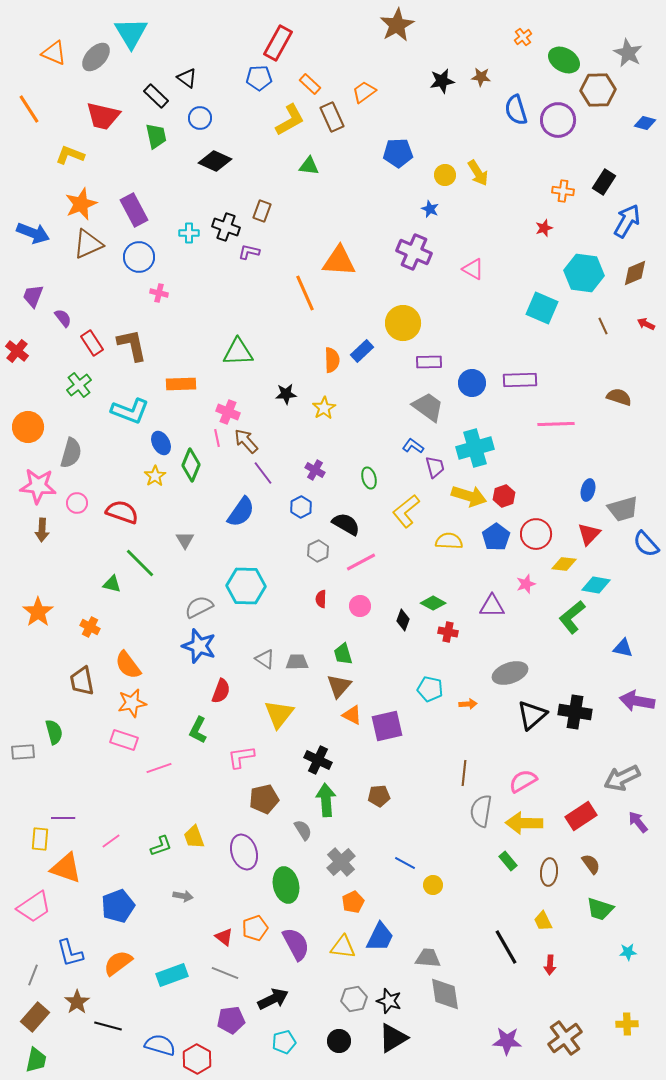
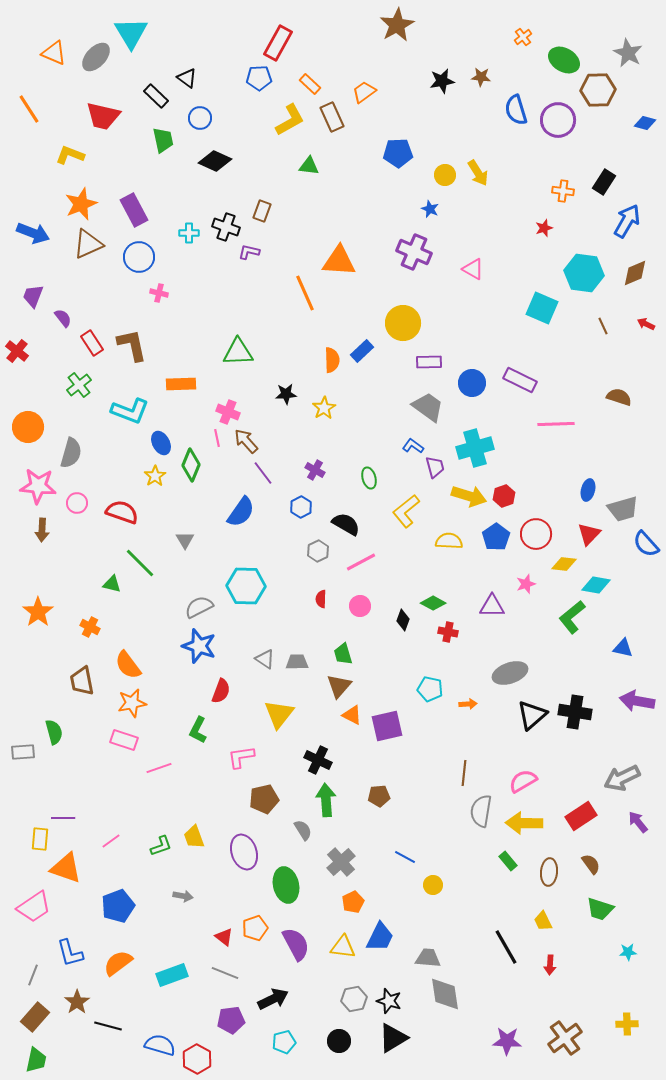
green trapezoid at (156, 136): moved 7 px right, 4 px down
purple rectangle at (520, 380): rotated 28 degrees clockwise
blue line at (405, 863): moved 6 px up
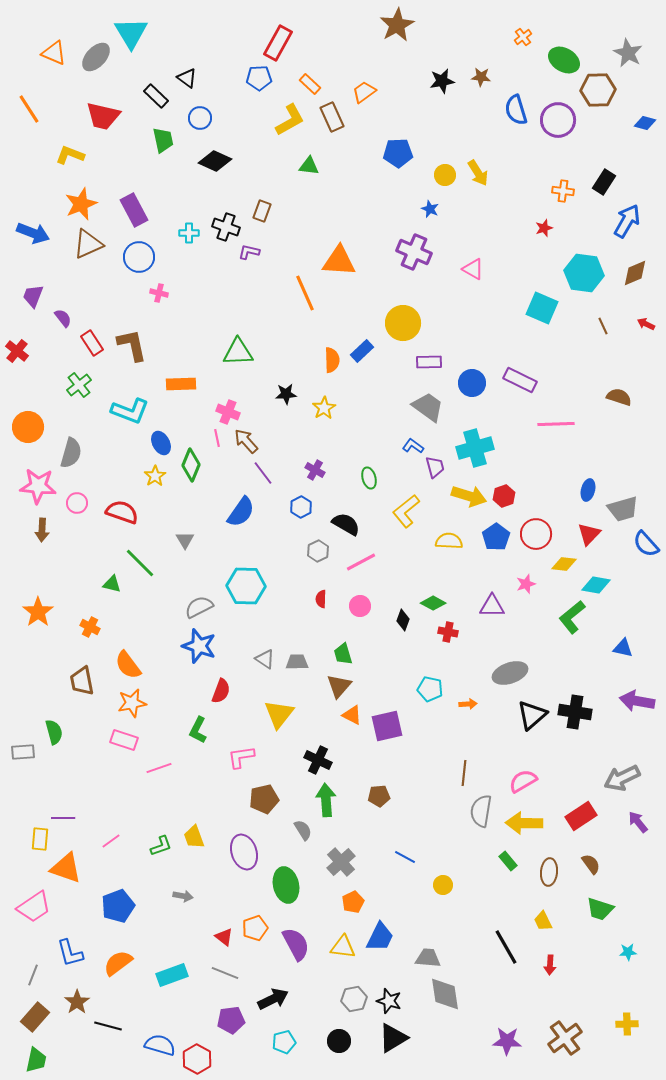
yellow circle at (433, 885): moved 10 px right
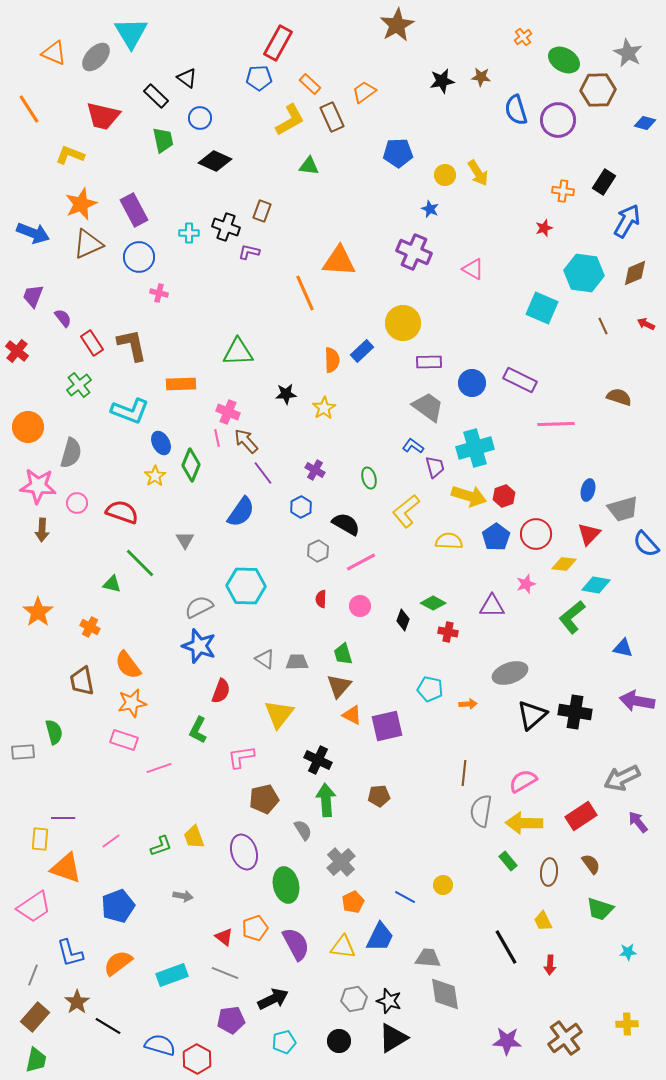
blue line at (405, 857): moved 40 px down
black line at (108, 1026): rotated 16 degrees clockwise
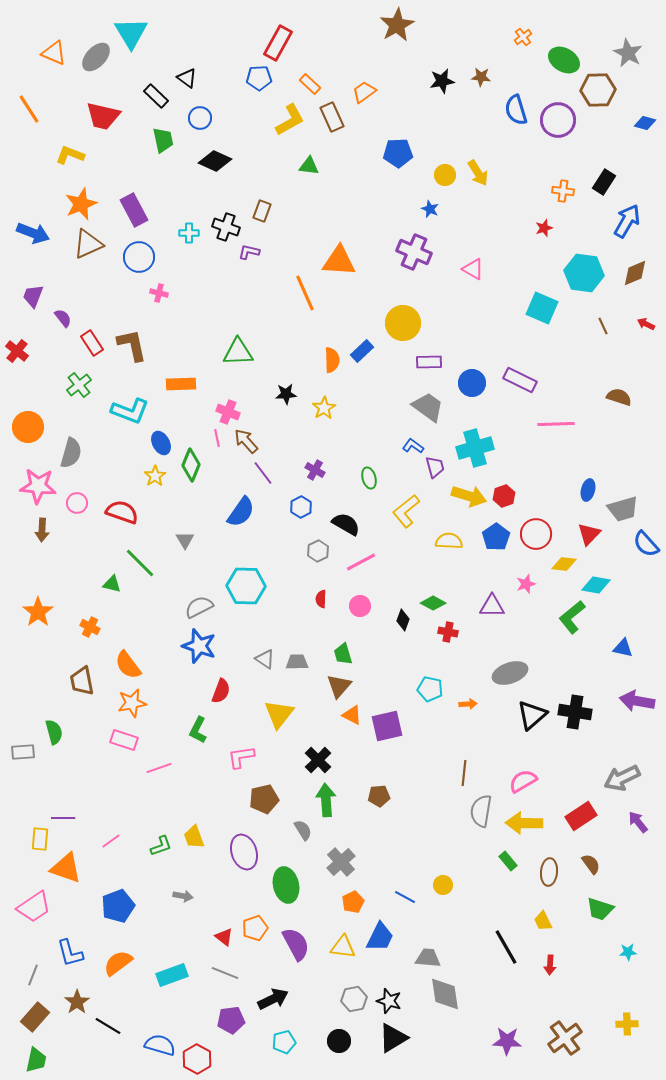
black cross at (318, 760): rotated 20 degrees clockwise
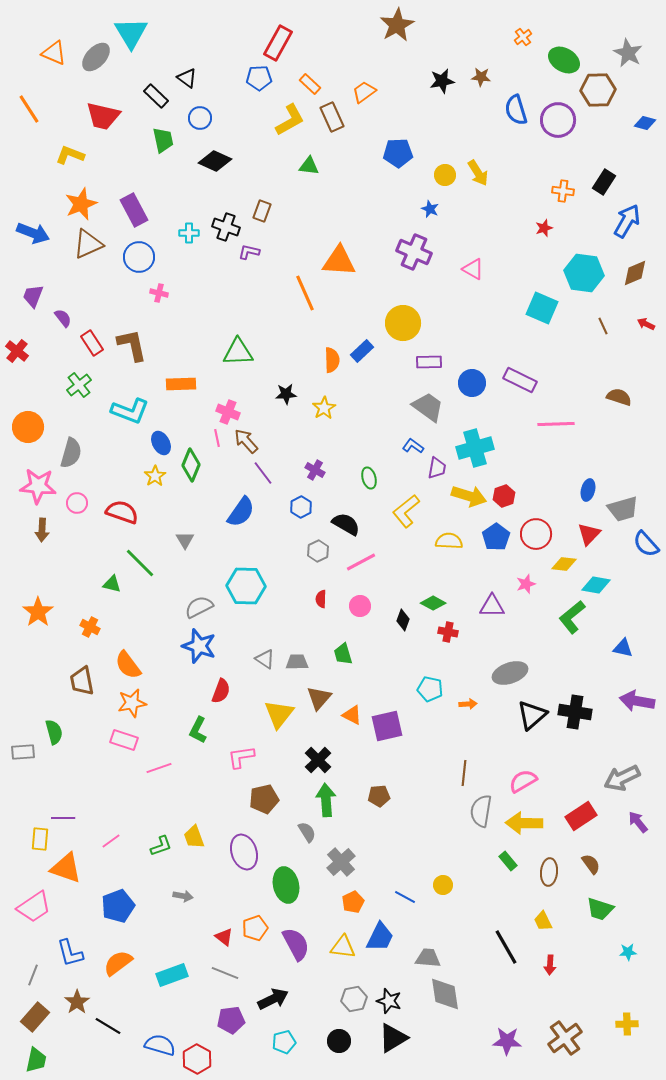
purple trapezoid at (435, 467): moved 2 px right, 1 px down; rotated 25 degrees clockwise
brown triangle at (339, 686): moved 20 px left, 12 px down
gray semicircle at (303, 830): moved 4 px right, 2 px down
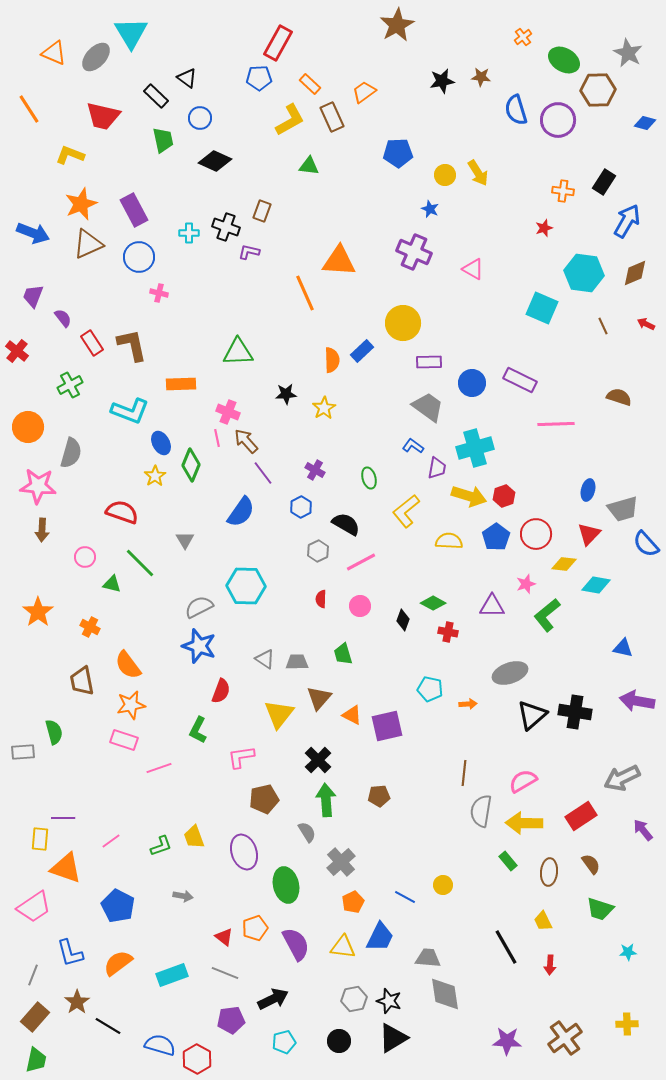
green cross at (79, 385): moved 9 px left; rotated 10 degrees clockwise
pink circle at (77, 503): moved 8 px right, 54 px down
green L-shape at (572, 617): moved 25 px left, 2 px up
orange star at (132, 703): moved 1 px left, 2 px down
purple arrow at (638, 822): moved 5 px right, 8 px down
blue pentagon at (118, 906): rotated 24 degrees counterclockwise
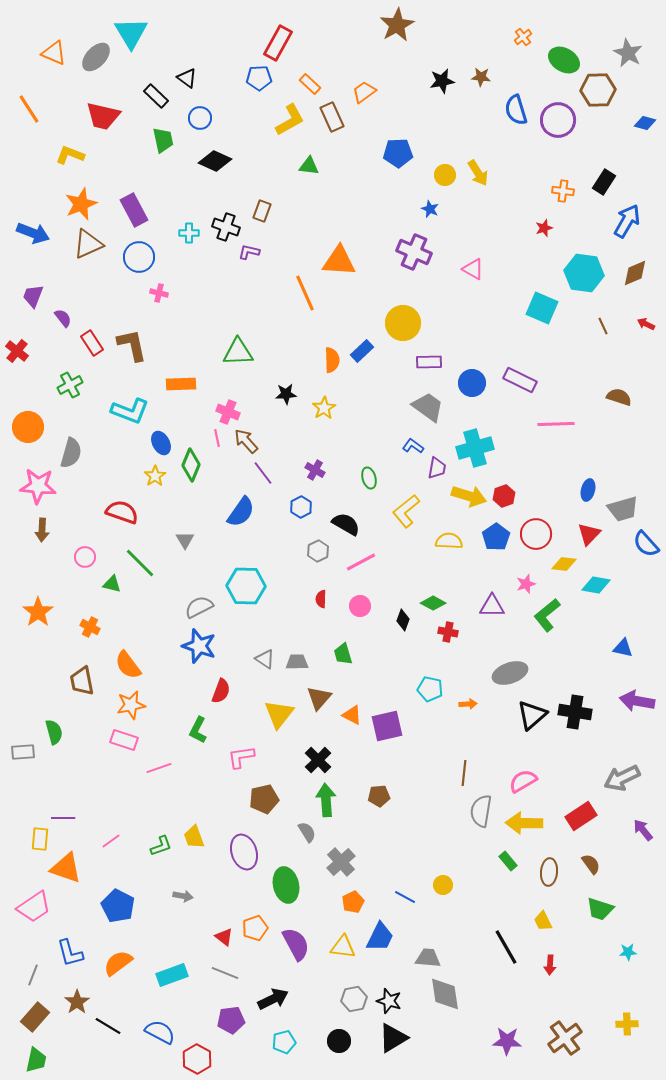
blue semicircle at (160, 1045): moved 13 px up; rotated 12 degrees clockwise
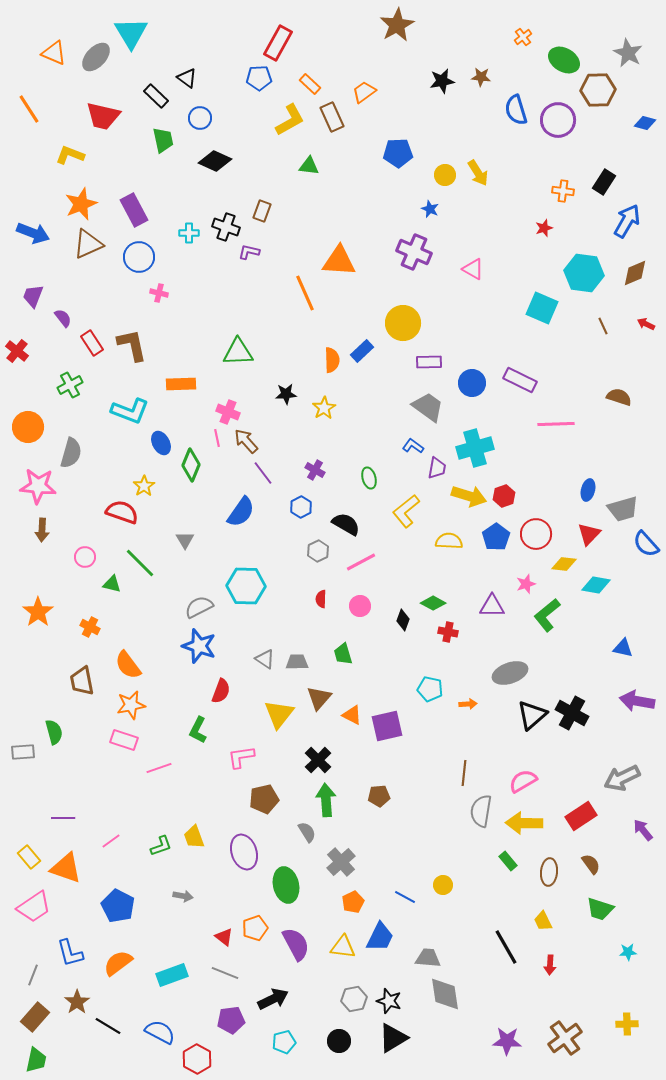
yellow star at (155, 476): moved 11 px left, 10 px down
black cross at (575, 712): moved 3 px left, 1 px down; rotated 20 degrees clockwise
yellow rectangle at (40, 839): moved 11 px left, 18 px down; rotated 45 degrees counterclockwise
